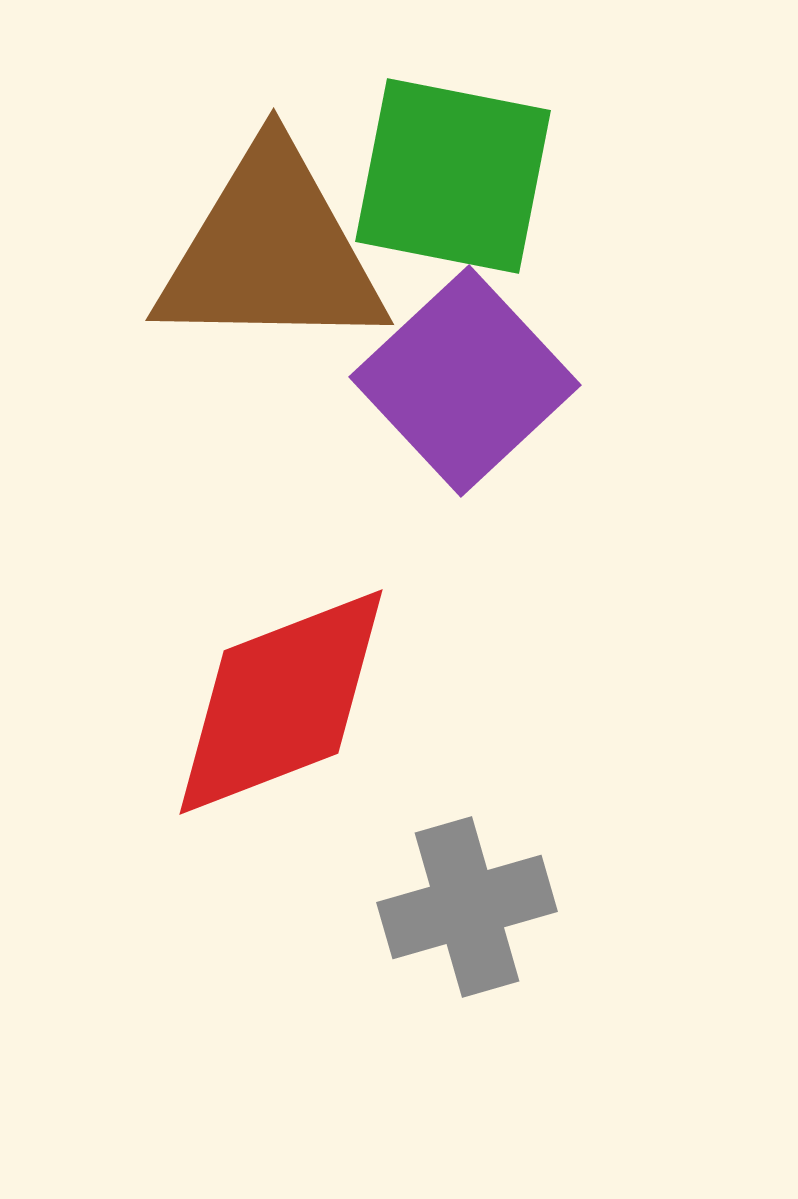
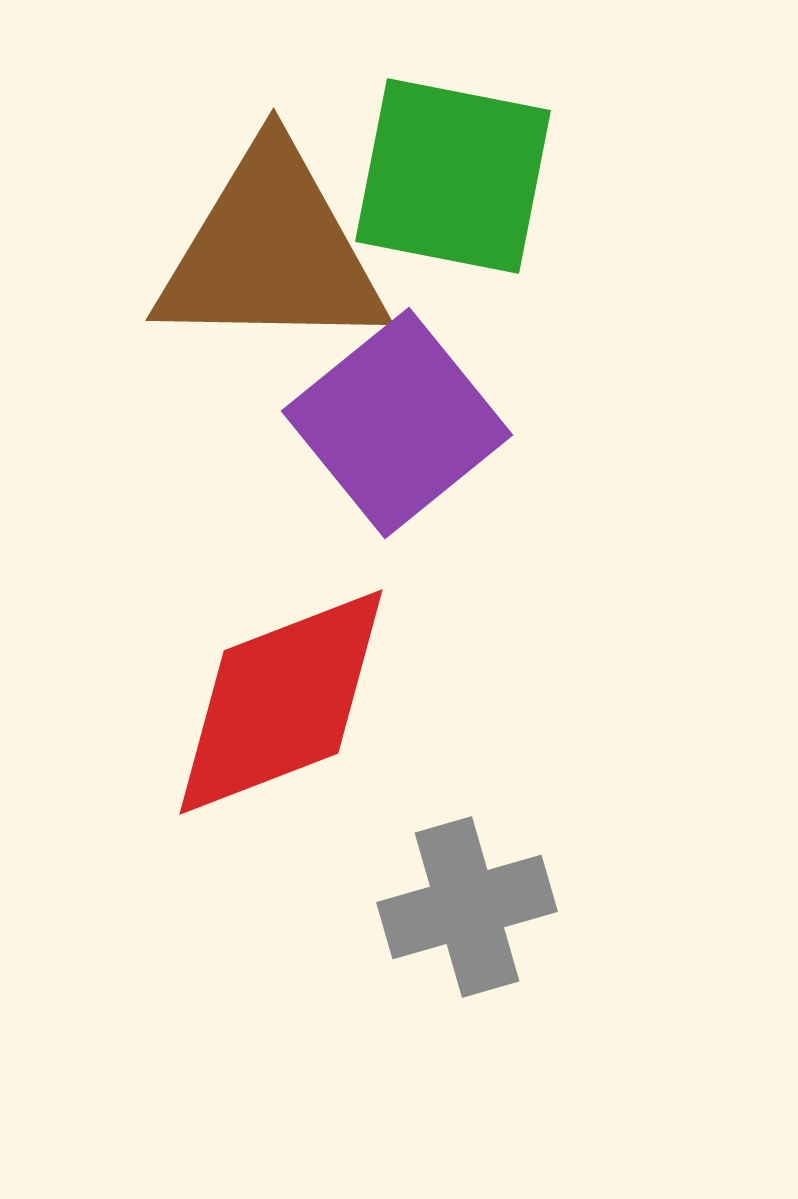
purple square: moved 68 px left, 42 px down; rotated 4 degrees clockwise
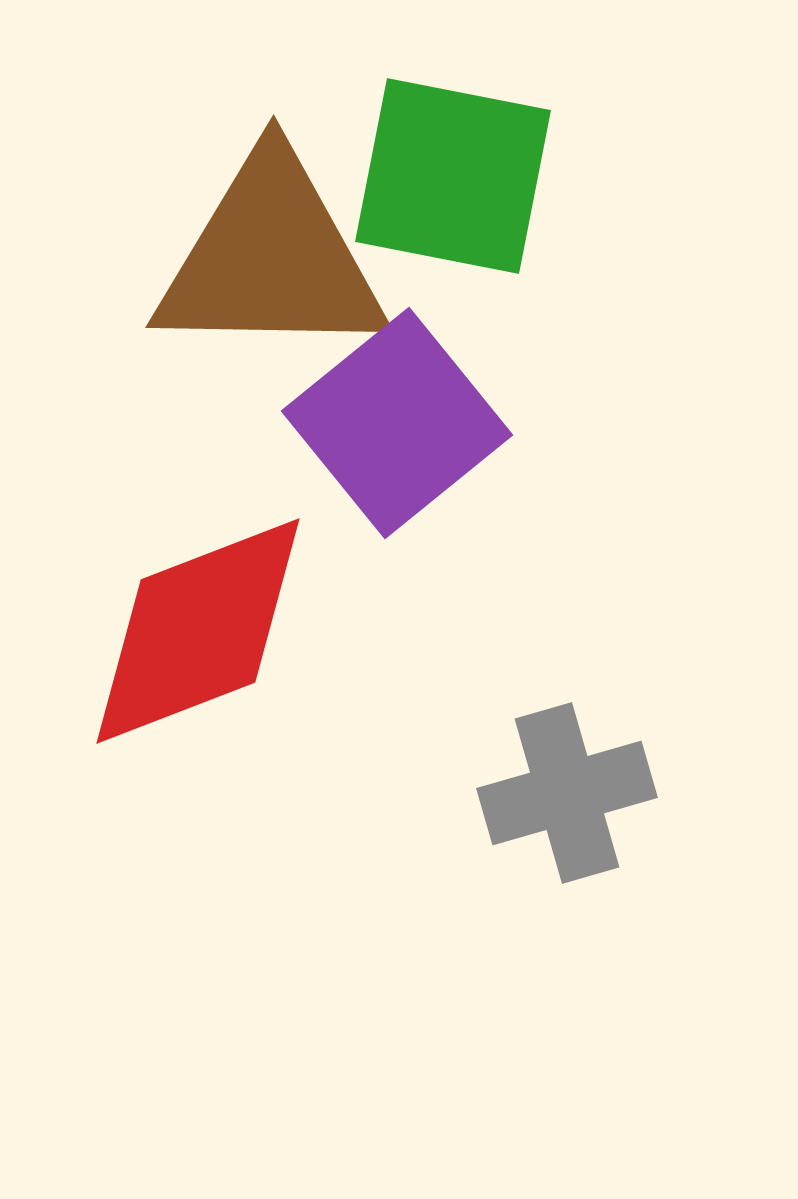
brown triangle: moved 7 px down
red diamond: moved 83 px left, 71 px up
gray cross: moved 100 px right, 114 px up
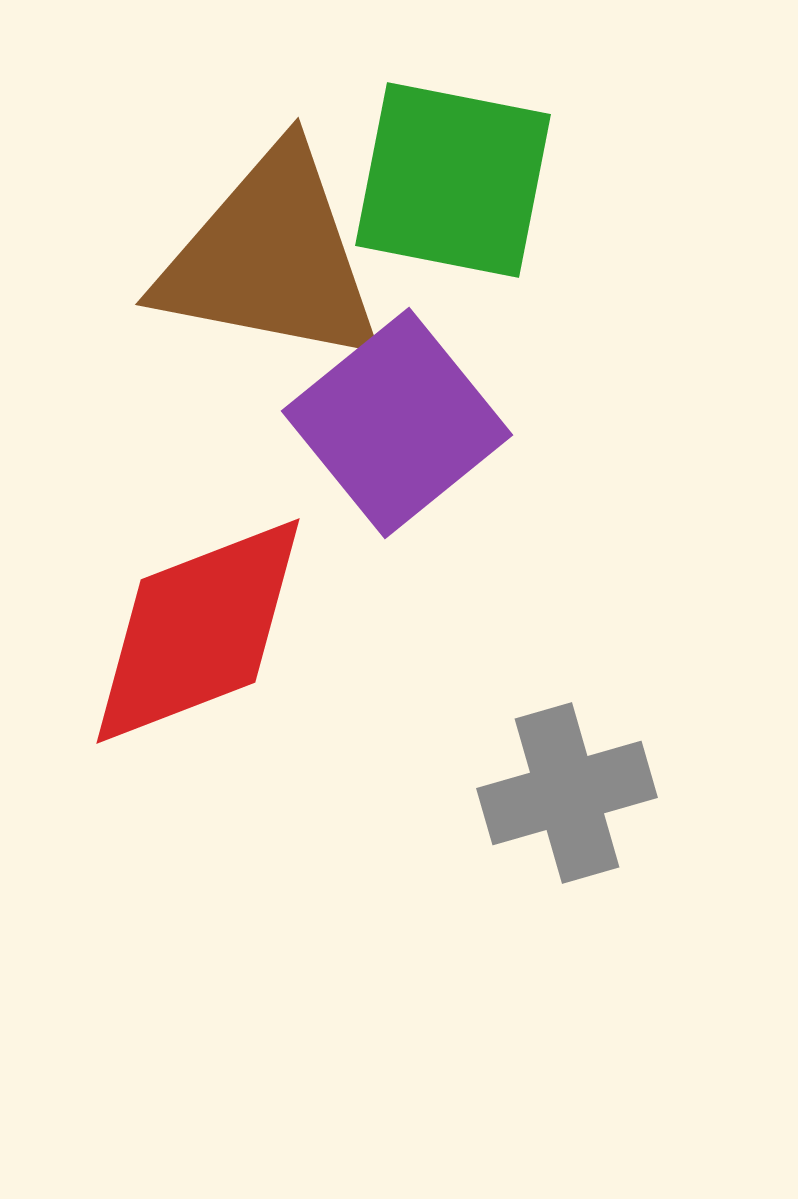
green square: moved 4 px down
brown triangle: rotated 10 degrees clockwise
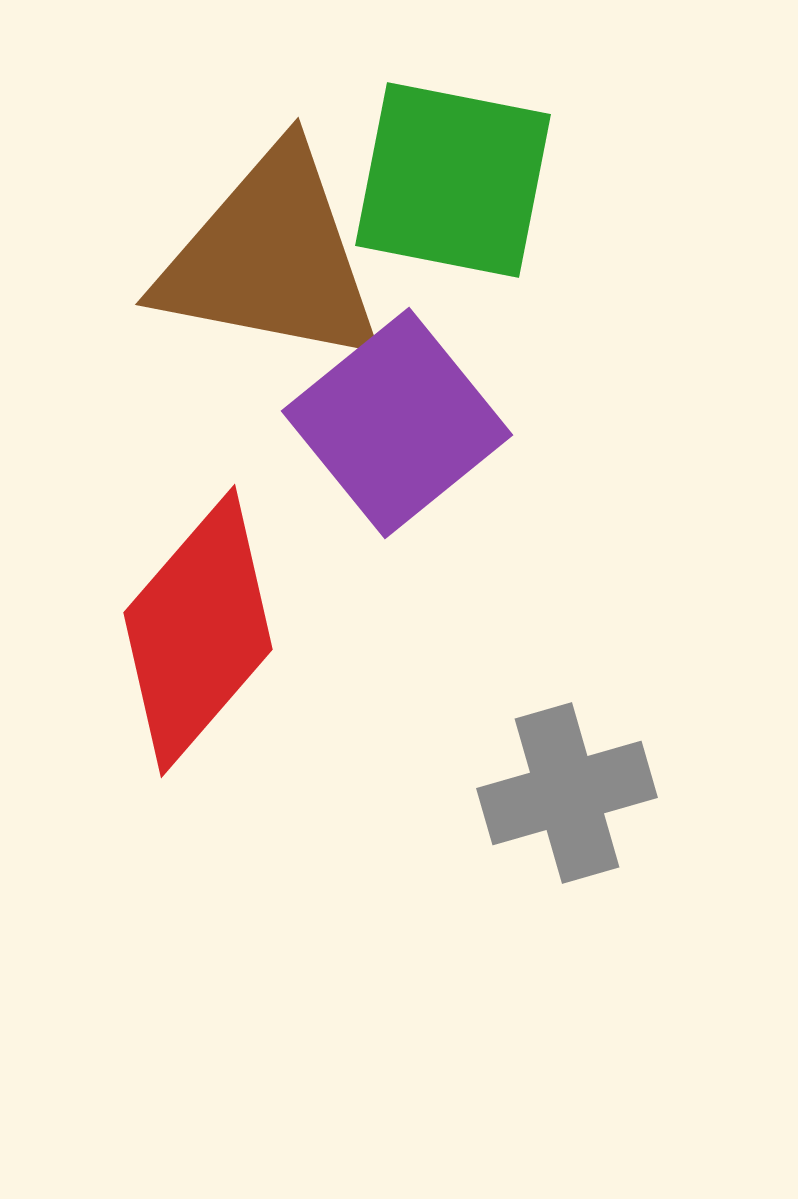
red diamond: rotated 28 degrees counterclockwise
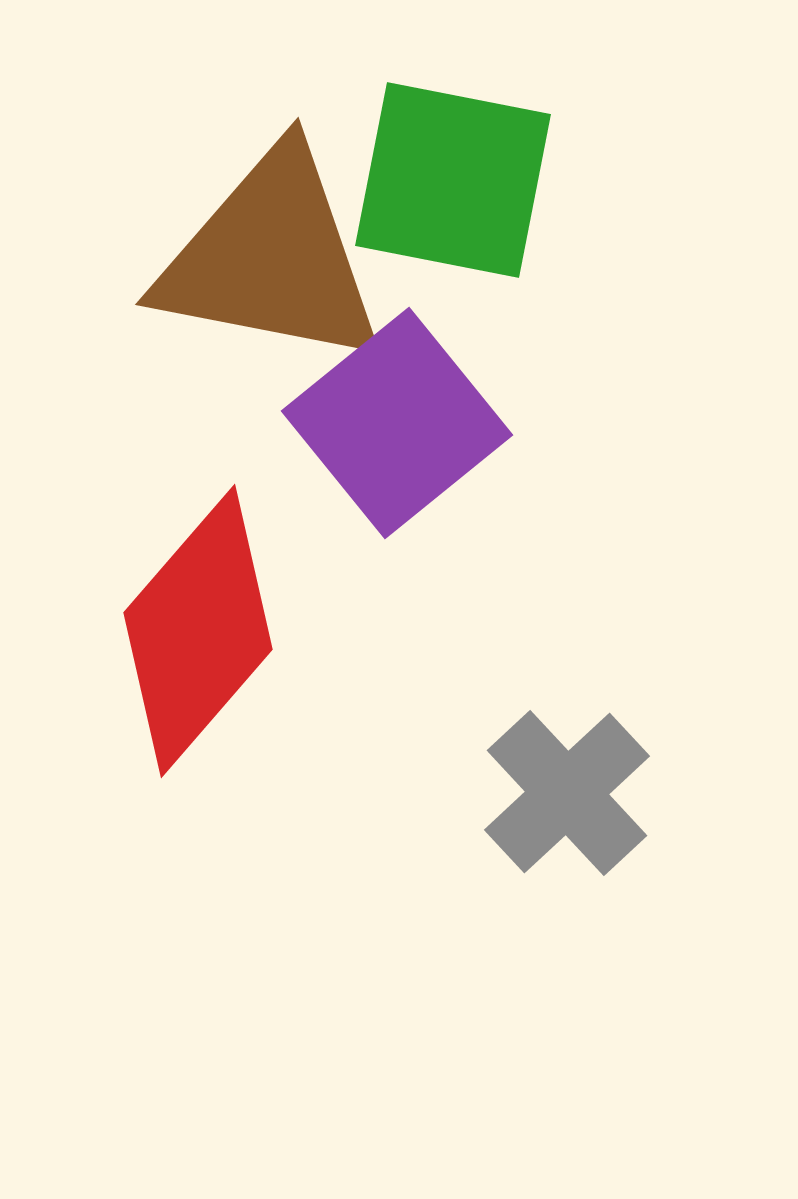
gray cross: rotated 27 degrees counterclockwise
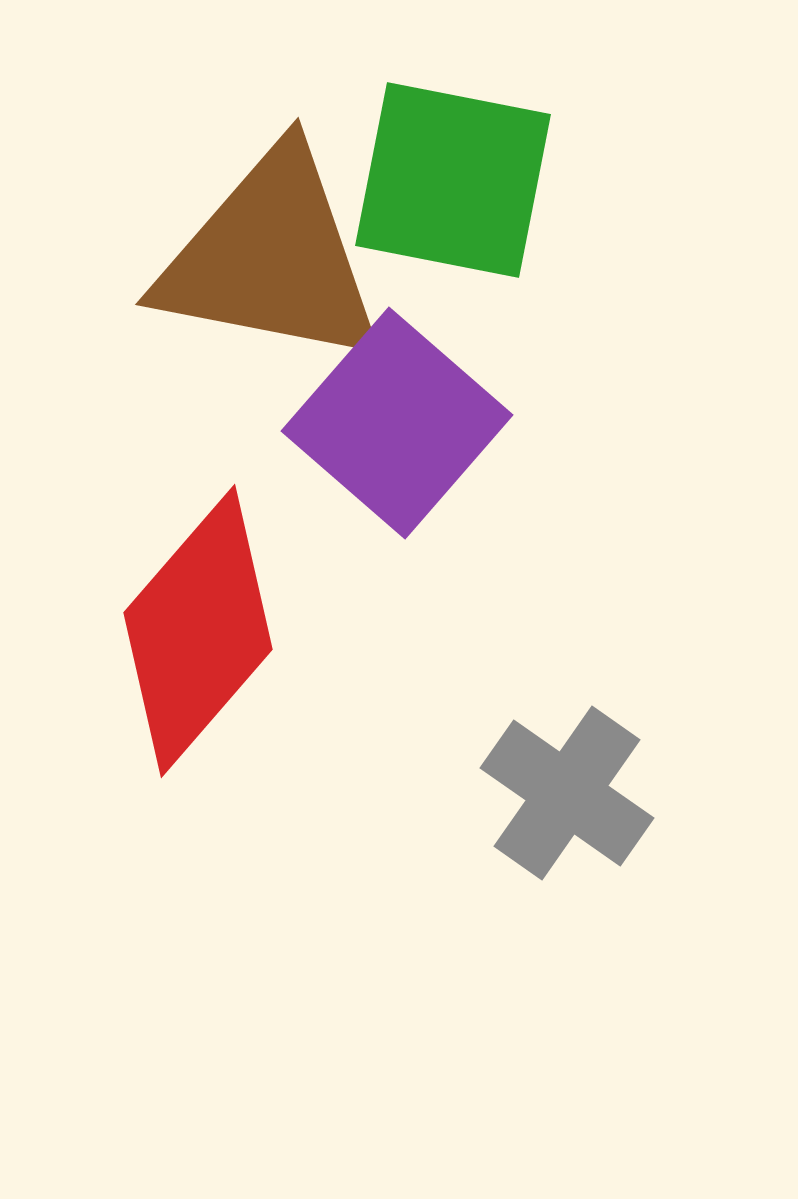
purple square: rotated 10 degrees counterclockwise
gray cross: rotated 12 degrees counterclockwise
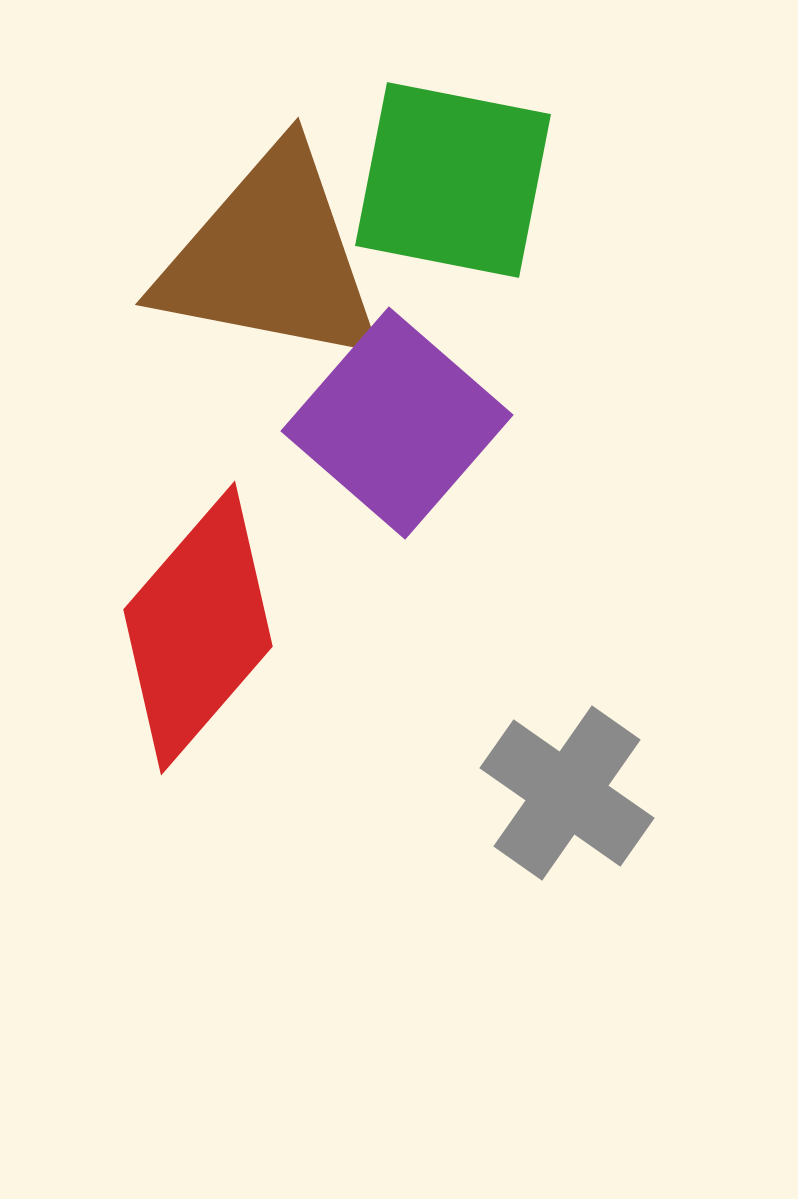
red diamond: moved 3 px up
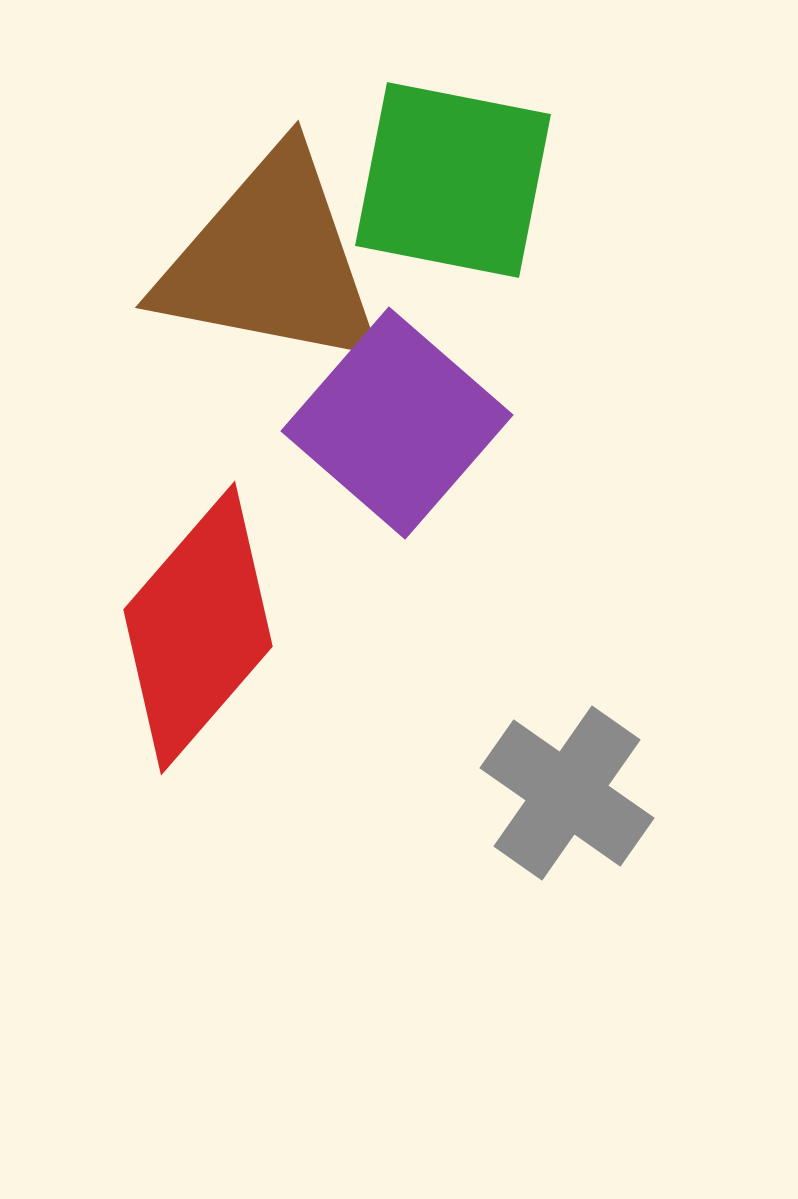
brown triangle: moved 3 px down
